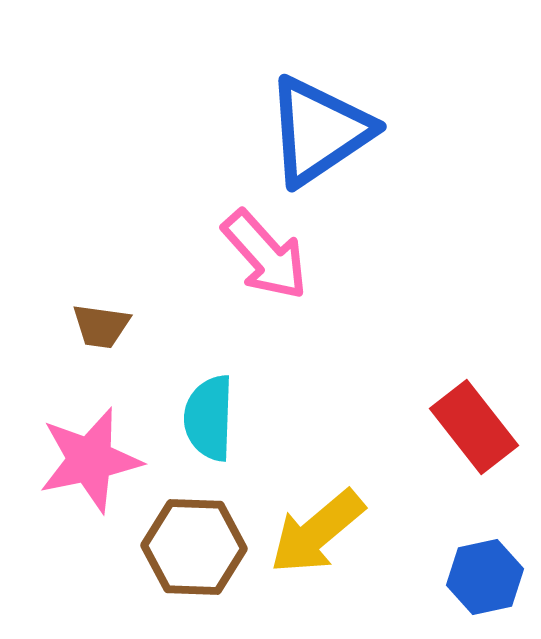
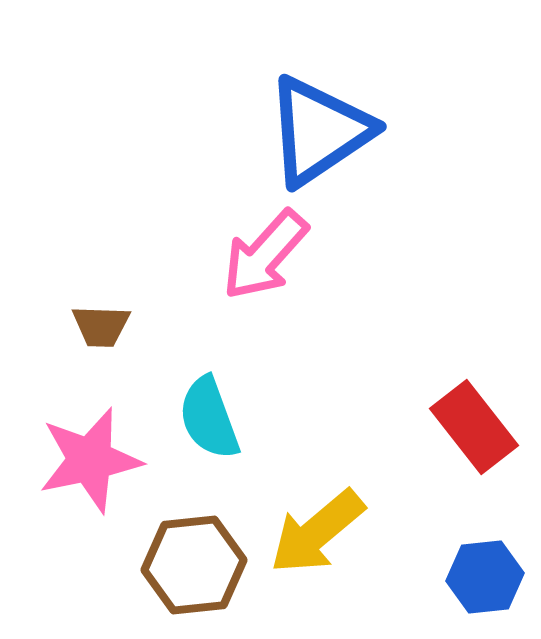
pink arrow: rotated 84 degrees clockwise
brown trapezoid: rotated 6 degrees counterclockwise
cyan semicircle: rotated 22 degrees counterclockwise
brown hexagon: moved 18 px down; rotated 8 degrees counterclockwise
blue hexagon: rotated 6 degrees clockwise
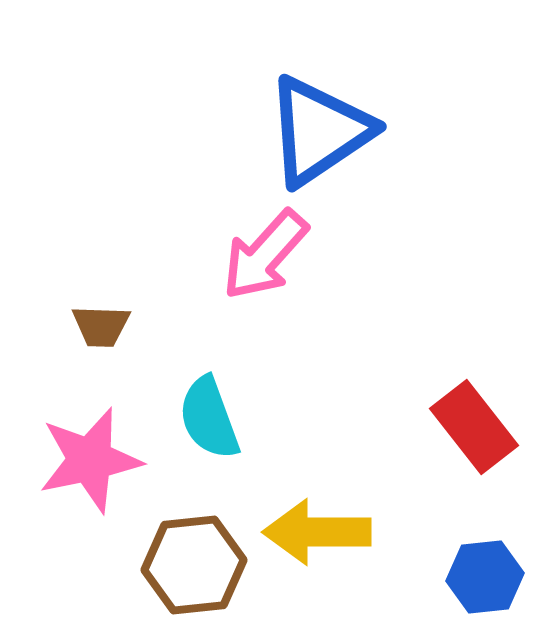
yellow arrow: rotated 40 degrees clockwise
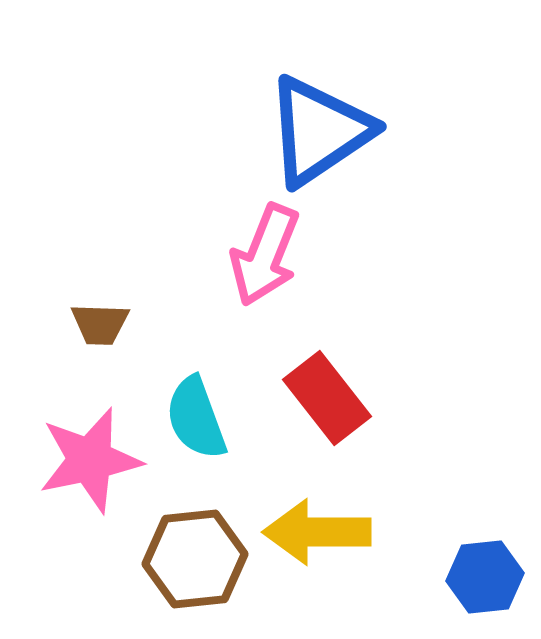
pink arrow: rotated 20 degrees counterclockwise
brown trapezoid: moved 1 px left, 2 px up
cyan semicircle: moved 13 px left
red rectangle: moved 147 px left, 29 px up
brown hexagon: moved 1 px right, 6 px up
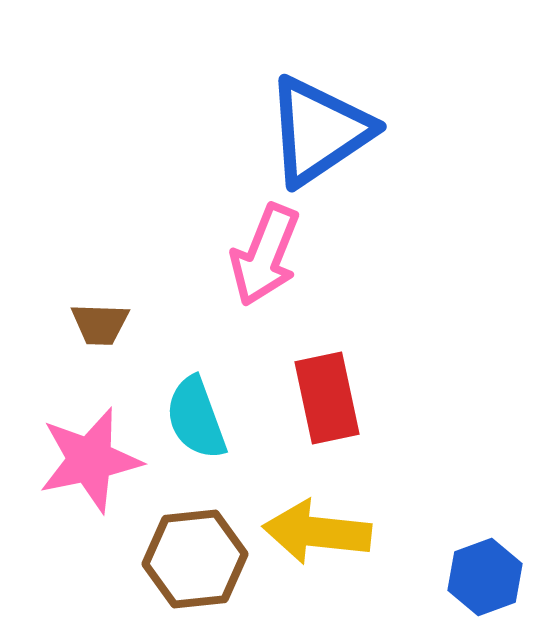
red rectangle: rotated 26 degrees clockwise
yellow arrow: rotated 6 degrees clockwise
blue hexagon: rotated 14 degrees counterclockwise
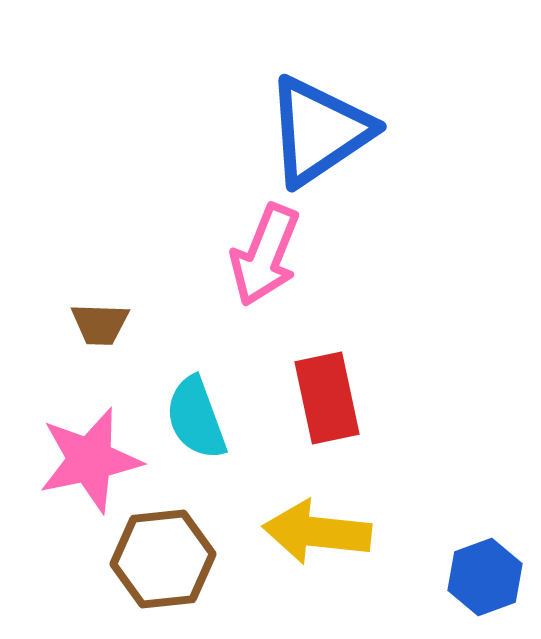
brown hexagon: moved 32 px left
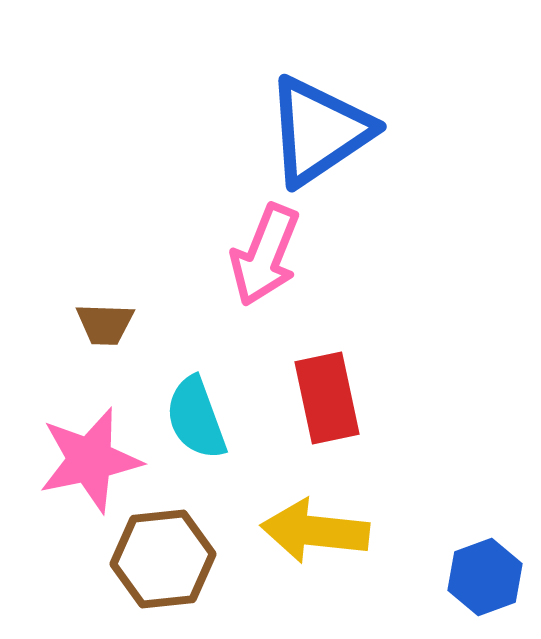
brown trapezoid: moved 5 px right
yellow arrow: moved 2 px left, 1 px up
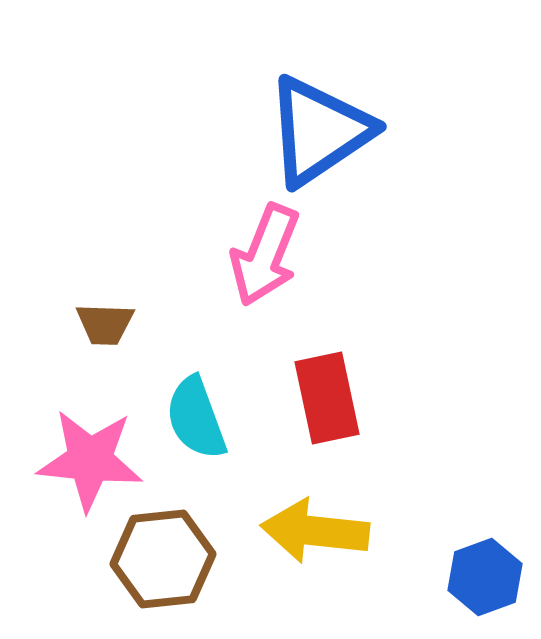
pink star: rotated 18 degrees clockwise
